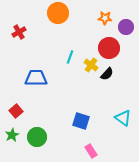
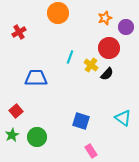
orange star: rotated 24 degrees counterclockwise
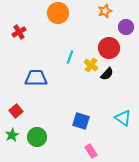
orange star: moved 7 px up
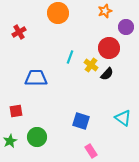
red square: rotated 32 degrees clockwise
green star: moved 2 px left, 6 px down
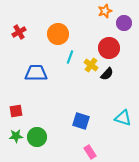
orange circle: moved 21 px down
purple circle: moved 2 px left, 4 px up
blue trapezoid: moved 5 px up
cyan triangle: rotated 18 degrees counterclockwise
green star: moved 6 px right, 5 px up; rotated 24 degrees clockwise
pink rectangle: moved 1 px left, 1 px down
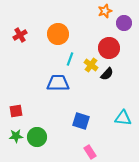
red cross: moved 1 px right, 3 px down
cyan line: moved 2 px down
blue trapezoid: moved 22 px right, 10 px down
cyan triangle: rotated 12 degrees counterclockwise
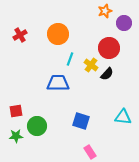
cyan triangle: moved 1 px up
green circle: moved 11 px up
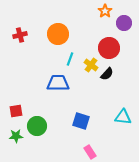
orange star: rotated 16 degrees counterclockwise
red cross: rotated 16 degrees clockwise
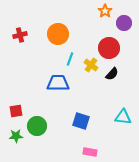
black semicircle: moved 5 px right
pink rectangle: rotated 48 degrees counterclockwise
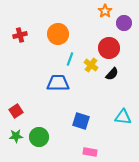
red square: rotated 24 degrees counterclockwise
green circle: moved 2 px right, 11 px down
